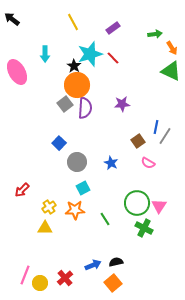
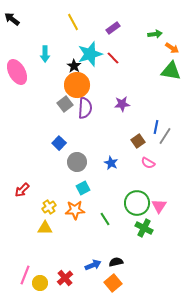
orange arrow: rotated 24 degrees counterclockwise
green triangle: rotated 15 degrees counterclockwise
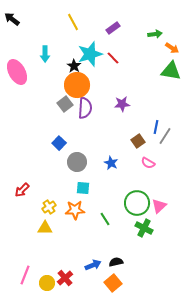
cyan square: rotated 32 degrees clockwise
pink triangle: rotated 14 degrees clockwise
yellow circle: moved 7 px right
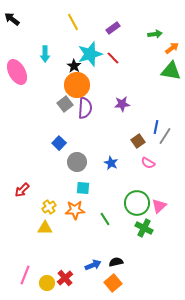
orange arrow: rotated 72 degrees counterclockwise
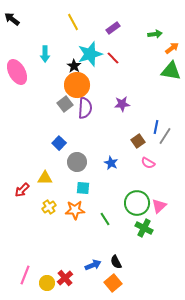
yellow triangle: moved 50 px up
black semicircle: rotated 104 degrees counterclockwise
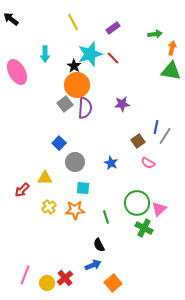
black arrow: moved 1 px left
orange arrow: rotated 40 degrees counterclockwise
gray circle: moved 2 px left
pink triangle: moved 3 px down
green line: moved 1 px right, 2 px up; rotated 16 degrees clockwise
black semicircle: moved 17 px left, 17 px up
